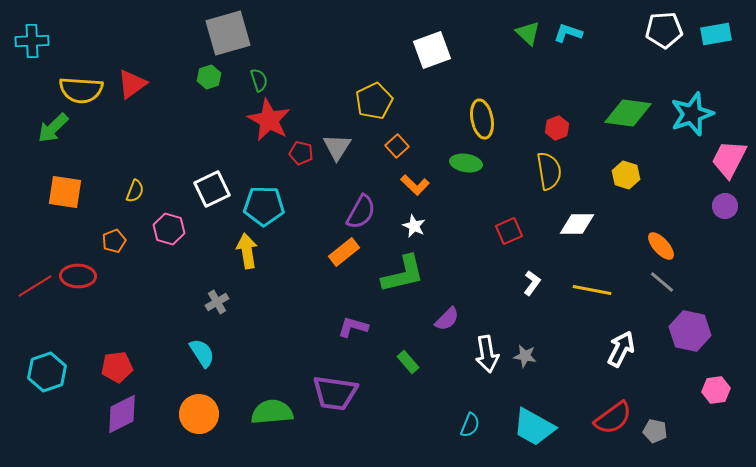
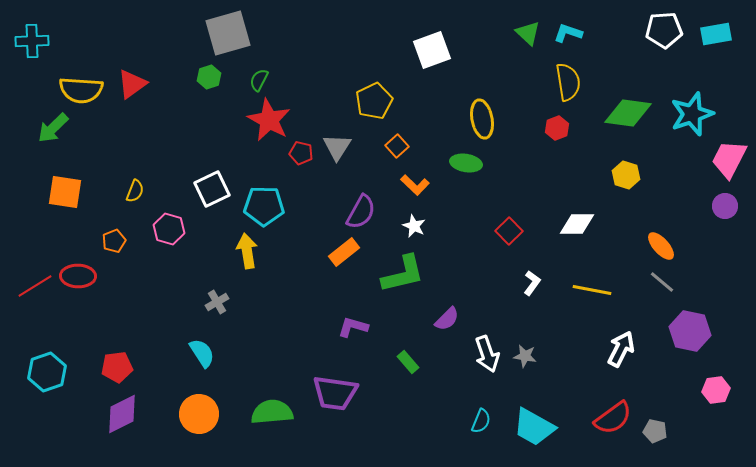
green semicircle at (259, 80): rotated 135 degrees counterclockwise
yellow semicircle at (549, 171): moved 19 px right, 89 px up
red square at (509, 231): rotated 20 degrees counterclockwise
white arrow at (487, 354): rotated 9 degrees counterclockwise
cyan semicircle at (470, 425): moved 11 px right, 4 px up
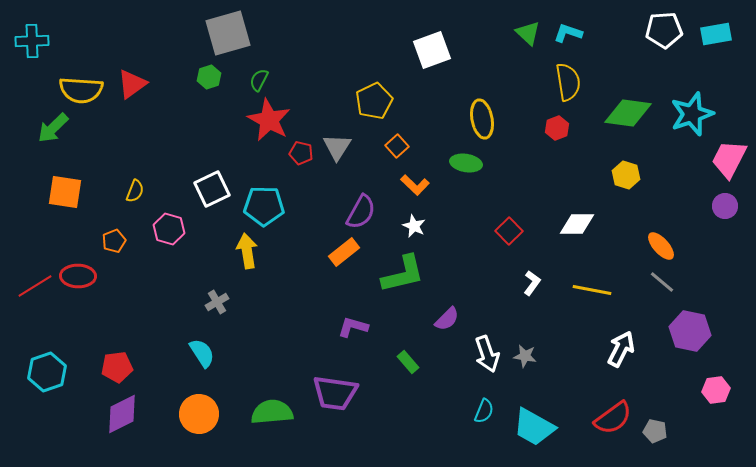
cyan semicircle at (481, 421): moved 3 px right, 10 px up
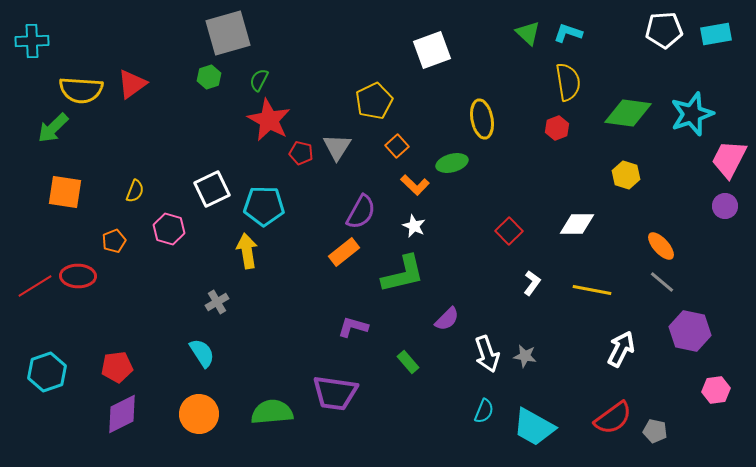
green ellipse at (466, 163): moved 14 px left; rotated 24 degrees counterclockwise
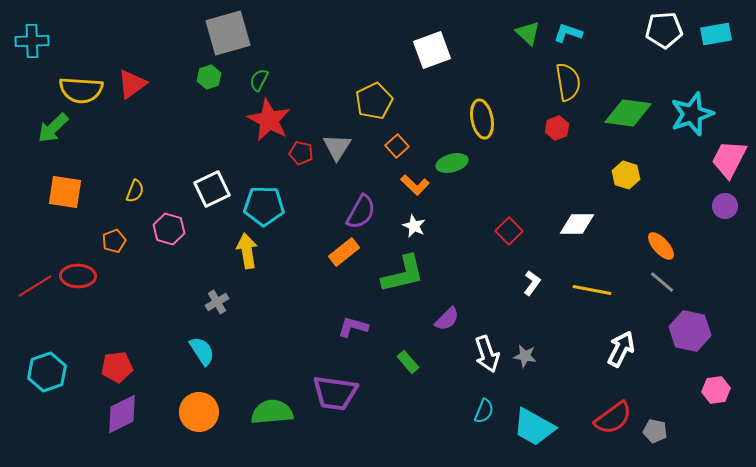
cyan semicircle at (202, 353): moved 2 px up
orange circle at (199, 414): moved 2 px up
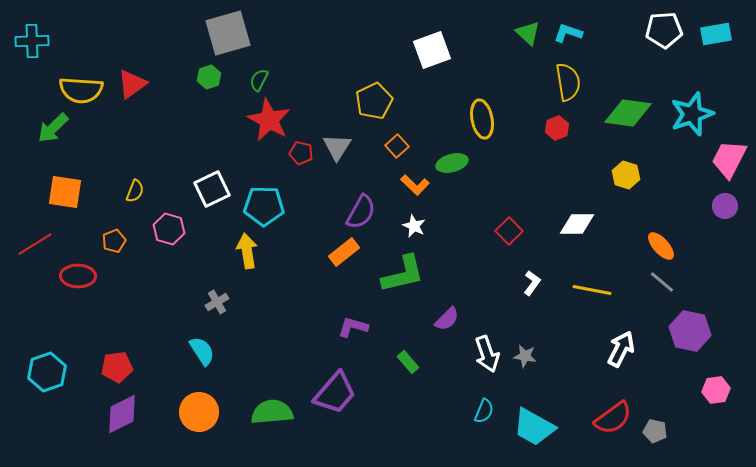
red line at (35, 286): moved 42 px up
purple trapezoid at (335, 393): rotated 57 degrees counterclockwise
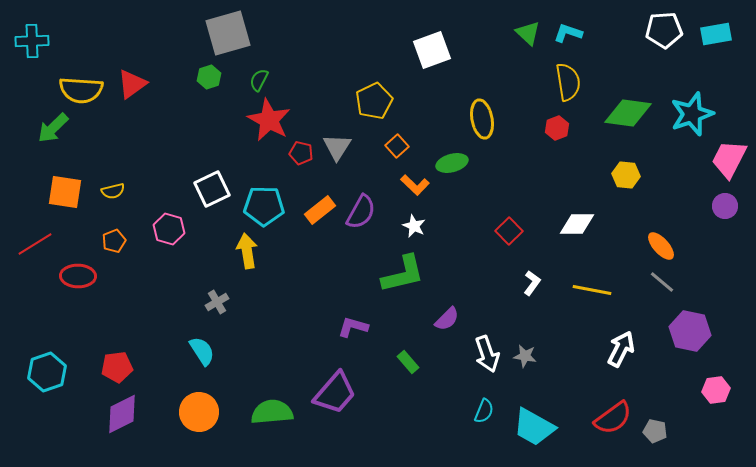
yellow hexagon at (626, 175): rotated 12 degrees counterclockwise
yellow semicircle at (135, 191): moved 22 px left; rotated 55 degrees clockwise
orange rectangle at (344, 252): moved 24 px left, 42 px up
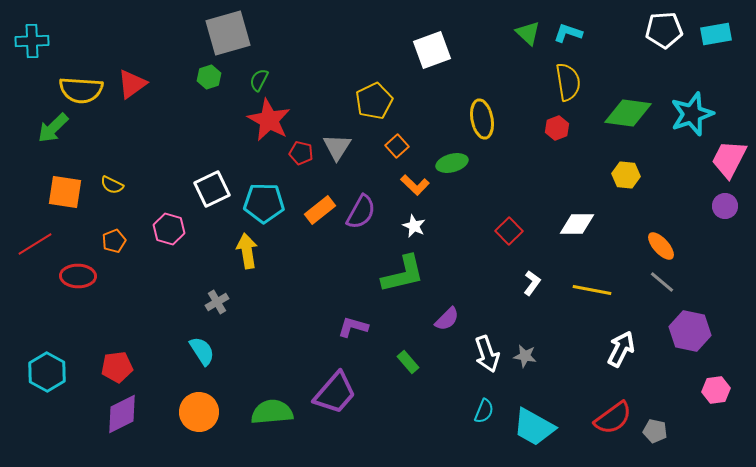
yellow semicircle at (113, 191): moved 1 px left, 6 px up; rotated 40 degrees clockwise
cyan pentagon at (264, 206): moved 3 px up
cyan hexagon at (47, 372): rotated 12 degrees counterclockwise
